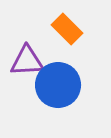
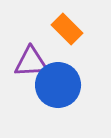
purple triangle: moved 4 px right, 1 px down
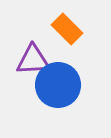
purple triangle: moved 2 px right, 2 px up
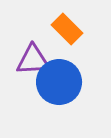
blue circle: moved 1 px right, 3 px up
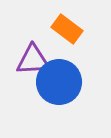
orange rectangle: rotated 8 degrees counterclockwise
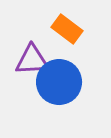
purple triangle: moved 1 px left
